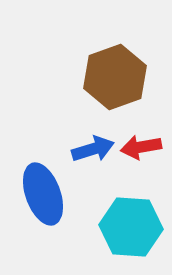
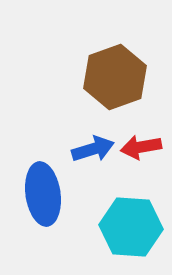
blue ellipse: rotated 12 degrees clockwise
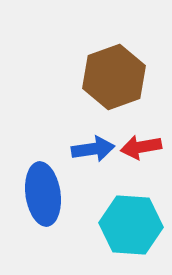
brown hexagon: moved 1 px left
blue arrow: rotated 9 degrees clockwise
cyan hexagon: moved 2 px up
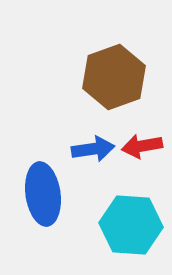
red arrow: moved 1 px right, 1 px up
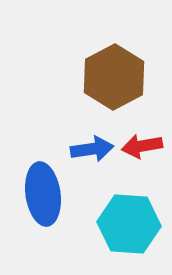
brown hexagon: rotated 8 degrees counterclockwise
blue arrow: moved 1 px left
cyan hexagon: moved 2 px left, 1 px up
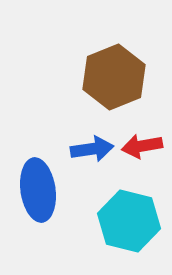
brown hexagon: rotated 6 degrees clockwise
blue ellipse: moved 5 px left, 4 px up
cyan hexagon: moved 3 px up; rotated 10 degrees clockwise
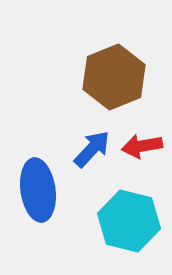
blue arrow: rotated 39 degrees counterclockwise
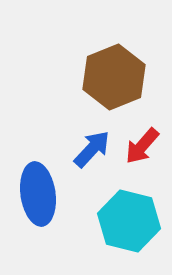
red arrow: rotated 39 degrees counterclockwise
blue ellipse: moved 4 px down
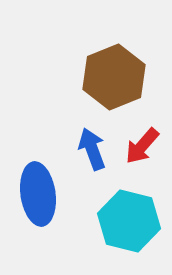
blue arrow: rotated 63 degrees counterclockwise
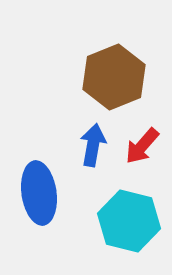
blue arrow: moved 1 px right, 4 px up; rotated 30 degrees clockwise
blue ellipse: moved 1 px right, 1 px up
